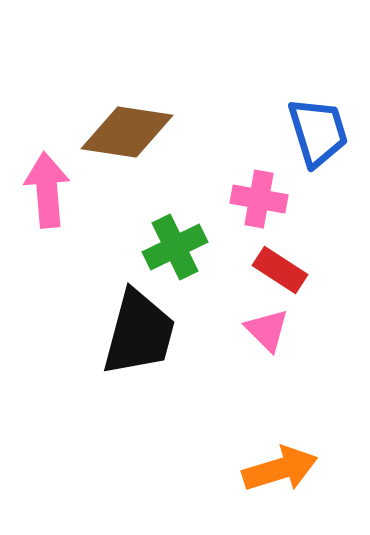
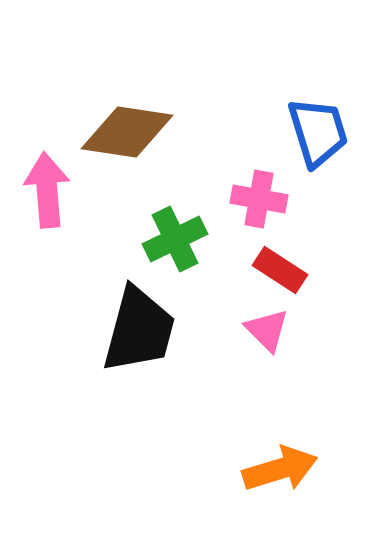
green cross: moved 8 px up
black trapezoid: moved 3 px up
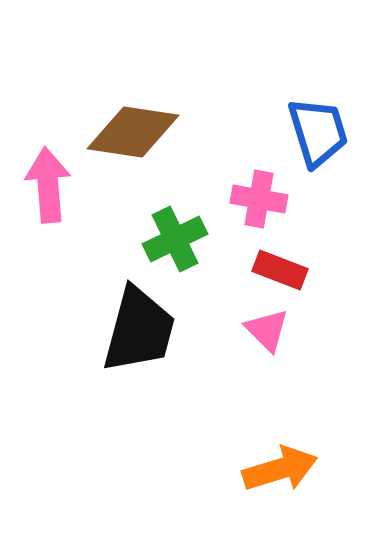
brown diamond: moved 6 px right
pink arrow: moved 1 px right, 5 px up
red rectangle: rotated 12 degrees counterclockwise
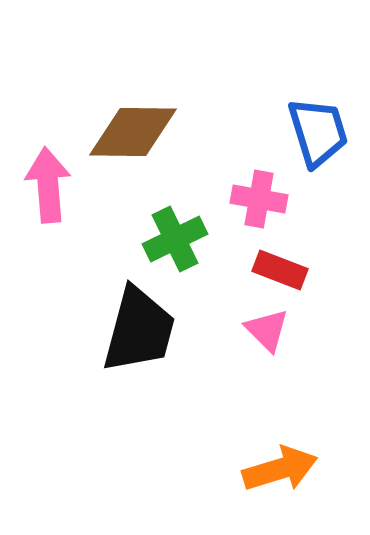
brown diamond: rotated 8 degrees counterclockwise
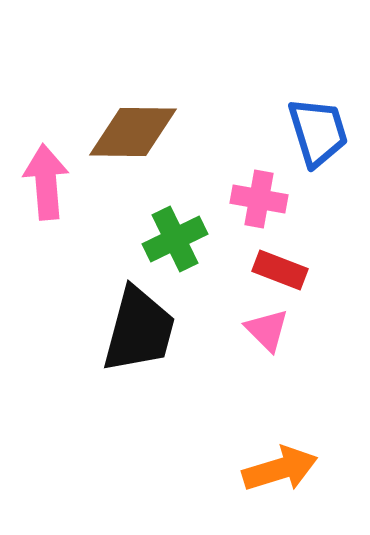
pink arrow: moved 2 px left, 3 px up
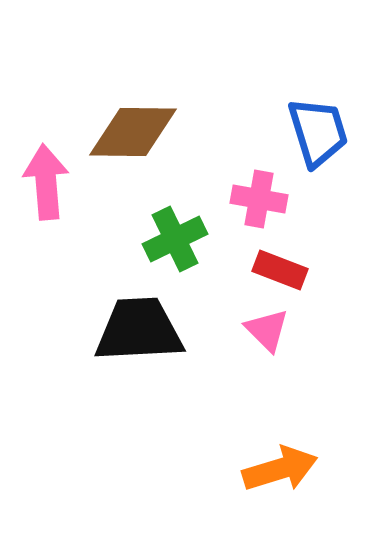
black trapezoid: rotated 108 degrees counterclockwise
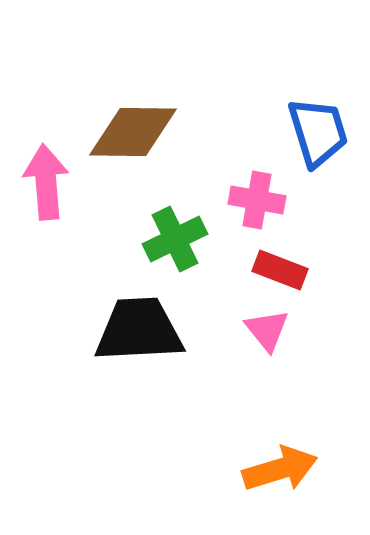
pink cross: moved 2 px left, 1 px down
pink triangle: rotated 6 degrees clockwise
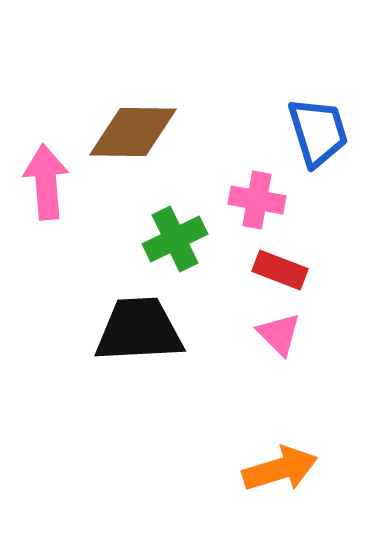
pink triangle: moved 12 px right, 4 px down; rotated 6 degrees counterclockwise
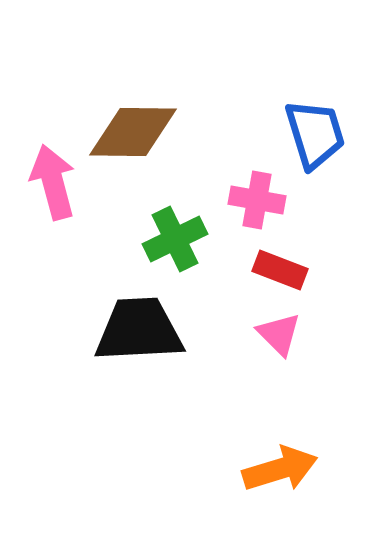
blue trapezoid: moved 3 px left, 2 px down
pink arrow: moved 7 px right; rotated 10 degrees counterclockwise
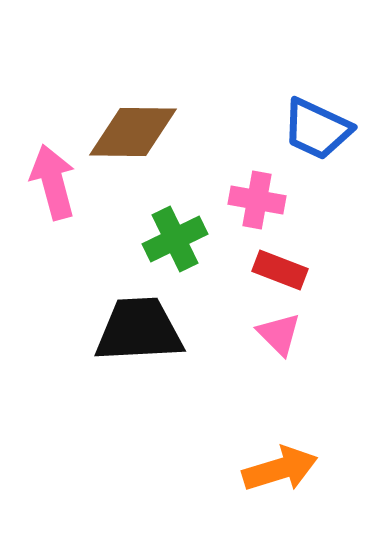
blue trapezoid: moved 2 px right, 5 px up; rotated 132 degrees clockwise
